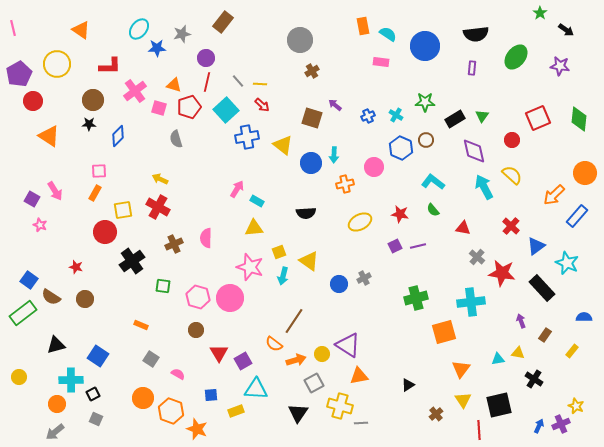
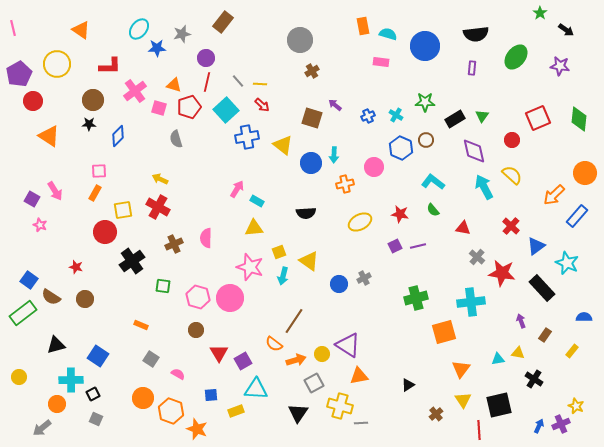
cyan semicircle at (388, 34): rotated 18 degrees counterclockwise
gray arrow at (55, 432): moved 13 px left, 4 px up
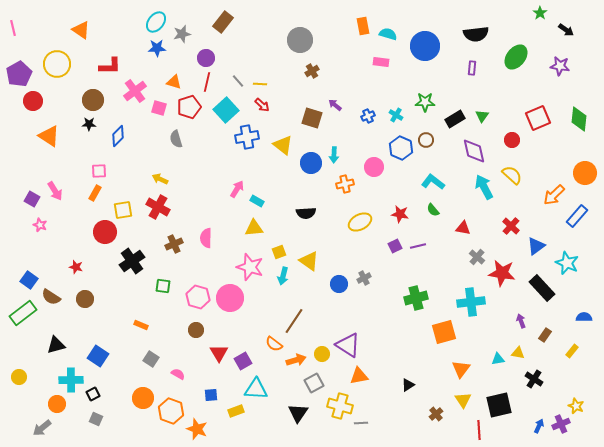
cyan ellipse at (139, 29): moved 17 px right, 7 px up
orange triangle at (174, 85): moved 3 px up
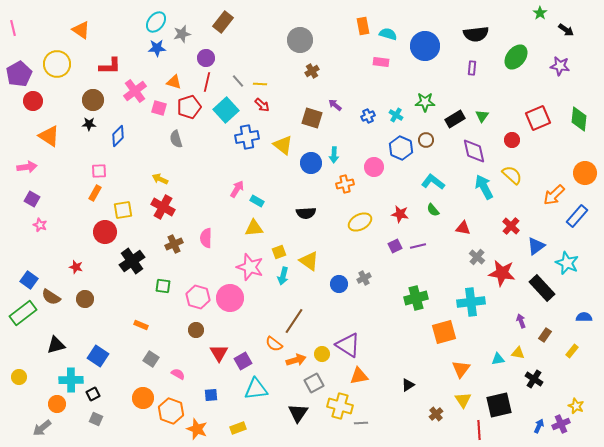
pink arrow at (55, 191): moved 28 px left, 24 px up; rotated 66 degrees counterclockwise
red cross at (158, 207): moved 5 px right
cyan triangle at (256, 389): rotated 10 degrees counterclockwise
yellow rectangle at (236, 411): moved 2 px right, 17 px down
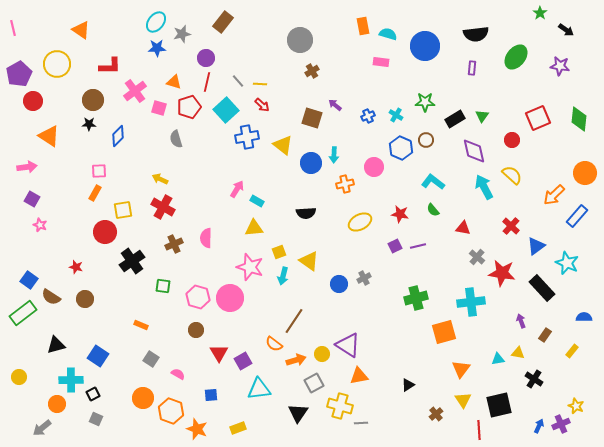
cyan triangle at (256, 389): moved 3 px right
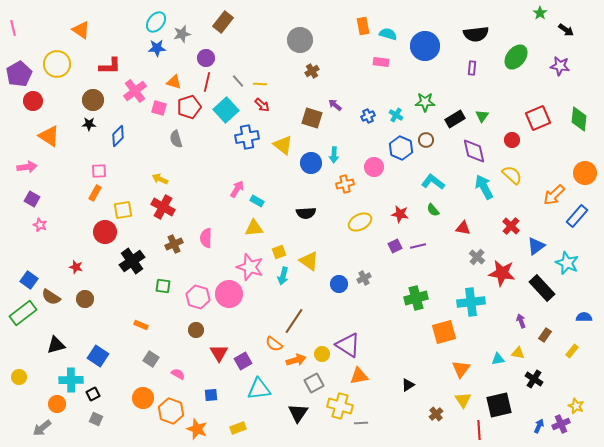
pink circle at (230, 298): moved 1 px left, 4 px up
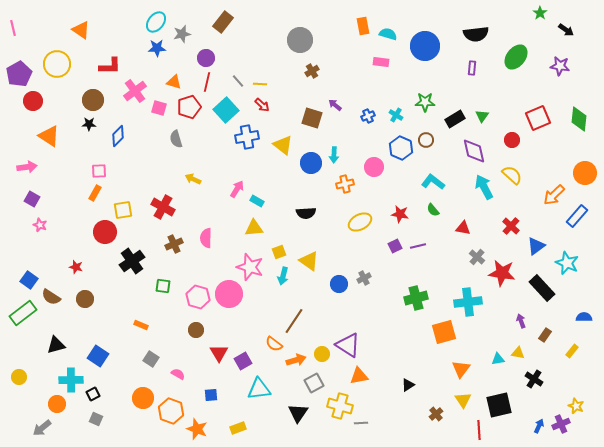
yellow arrow at (160, 179): moved 33 px right
cyan cross at (471, 302): moved 3 px left
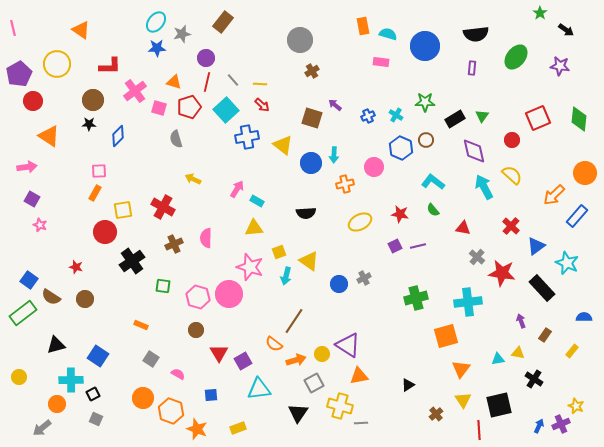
gray line at (238, 81): moved 5 px left, 1 px up
cyan arrow at (283, 276): moved 3 px right
orange square at (444, 332): moved 2 px right, 4 px down
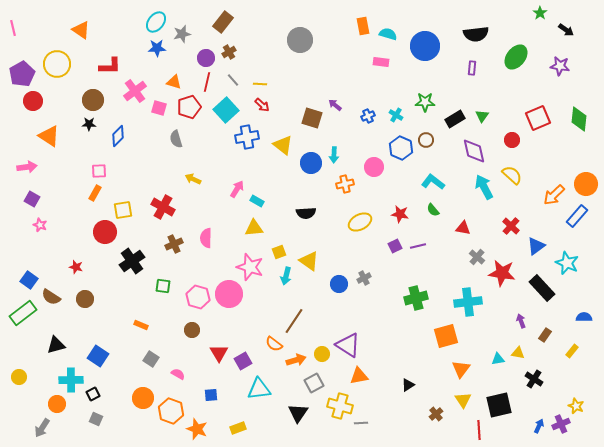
brown cross at (312, 71): moved 83 px left, 19 px up
purple pentagon at (19, 74): moved 3 px right
orange circle at (585, 173): moved 1 px right, 11 px down
brown circle at (196, 330): moved 4 px left
gray arrow at (42, 428): rotated 18 degrees counterclockwise
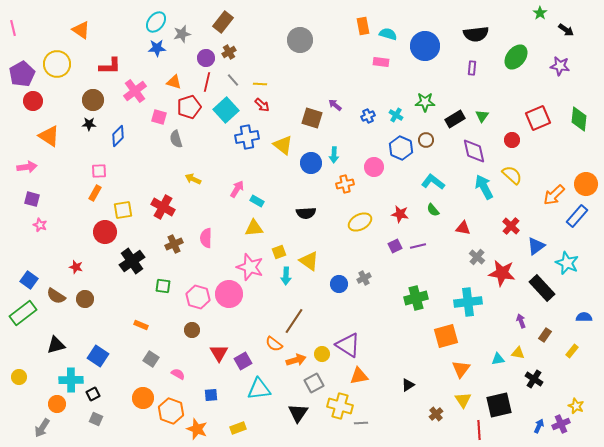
pink square at (159, 108): moved 9 px down
purple square at (32, 199): rotated 14 degrees counterclockwise
cyan arrow at (286, 276): rotated 12 degrees counterclockwise
brown semicircle at (51, 297): moved 5 px right, 1 px up
